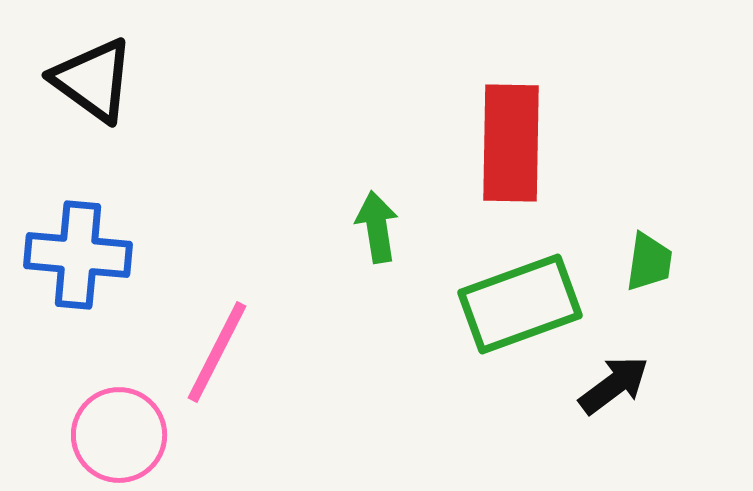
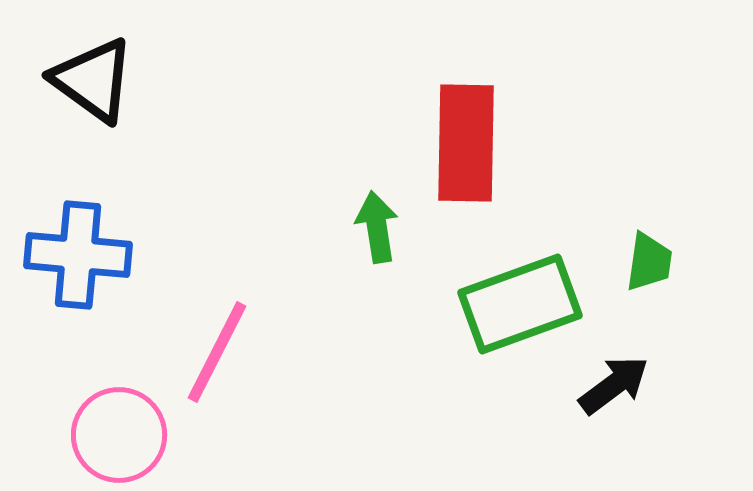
red rectangle: moved 45 px left
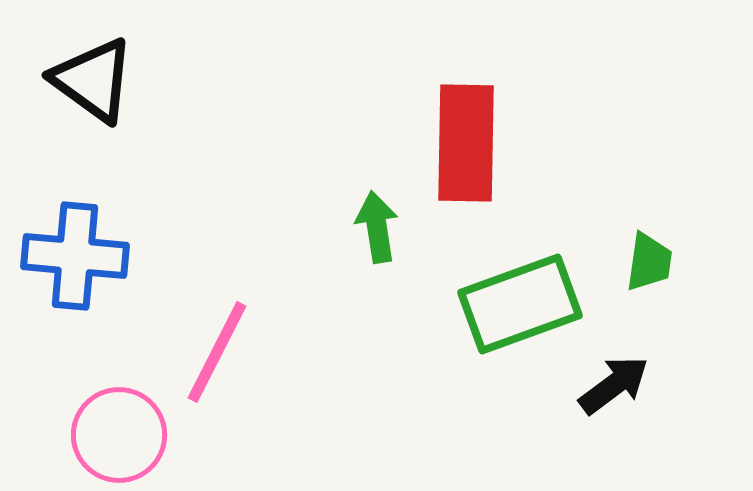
blue cross: moved 3 px left, 1 px down
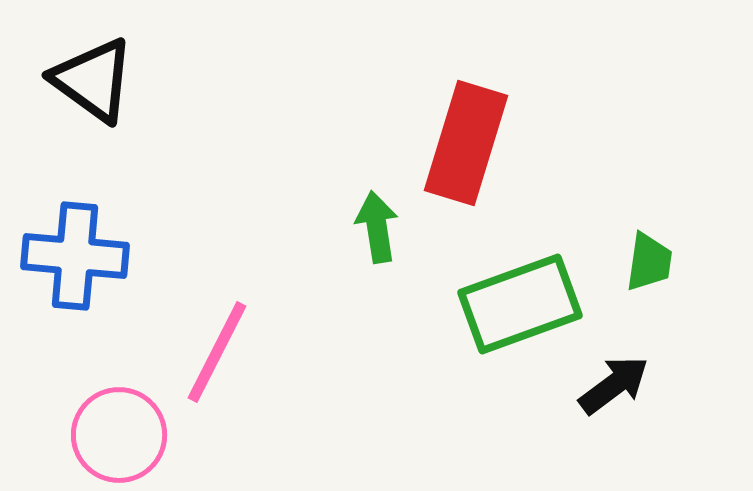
red rectangle: rotated 16 degrees clockwise
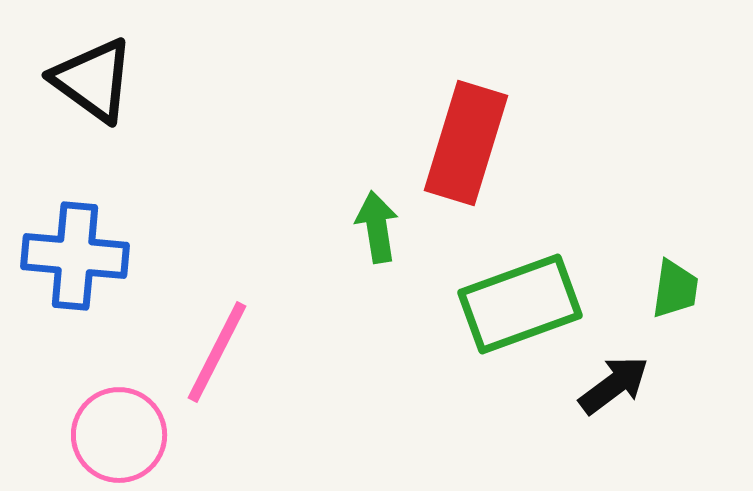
green trapezoid: moved 26 px right, 27 px down
